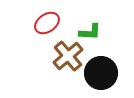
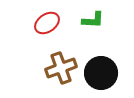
green L-shape: moved 3 px right, 12 px up
brown cross: moved 7 px left, 12 px down; rotated 20 degrees clockwise
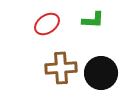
red ellipse: moved 1 px down
brown cross: rotated 16 degrees clockwise
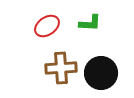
green L-shape: moved 3 px left, 3 px down
red ellipse: moved 2 px down
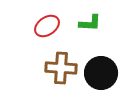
brown cross: rotated 8 degrees clockwise
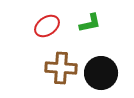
green L-shape: rotated 15 degrees counterclockwise
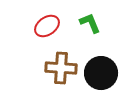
green L-shape: rotated 100 degrees counterclockwise
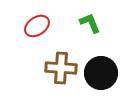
red ellipse: moved 10 px left
